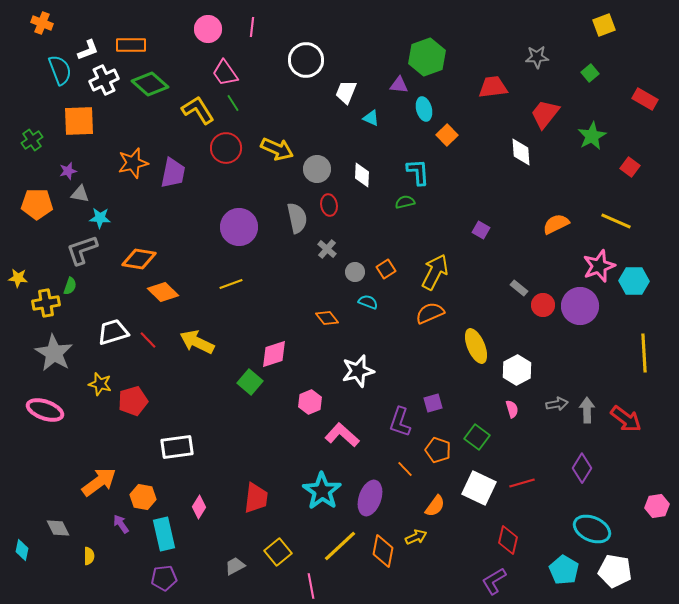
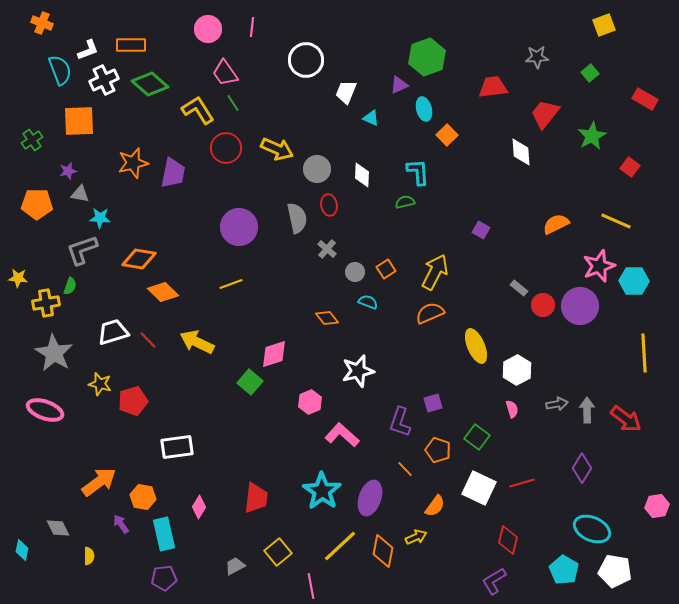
purple triangle at (399, 85): rotated 30 degrees counterclockwise
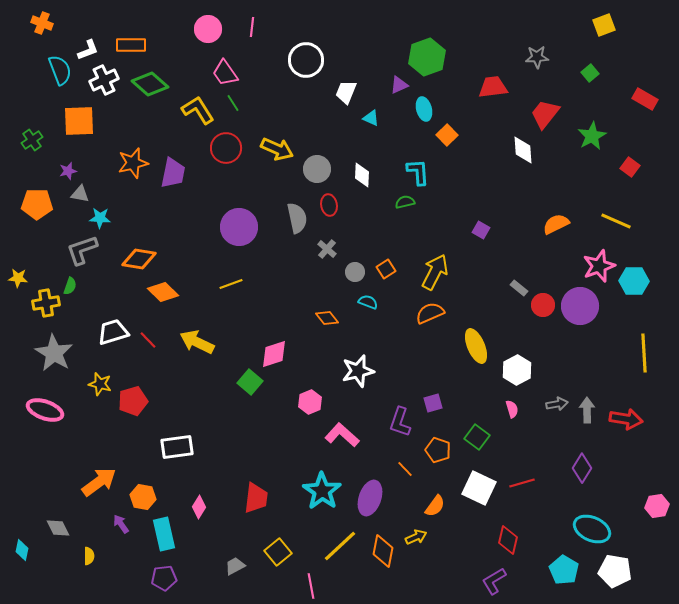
white diamond at (521, 152): moved 2 px right, 2 px up
red arrow at (626, 419): rotated 28 degrees counterclockwise
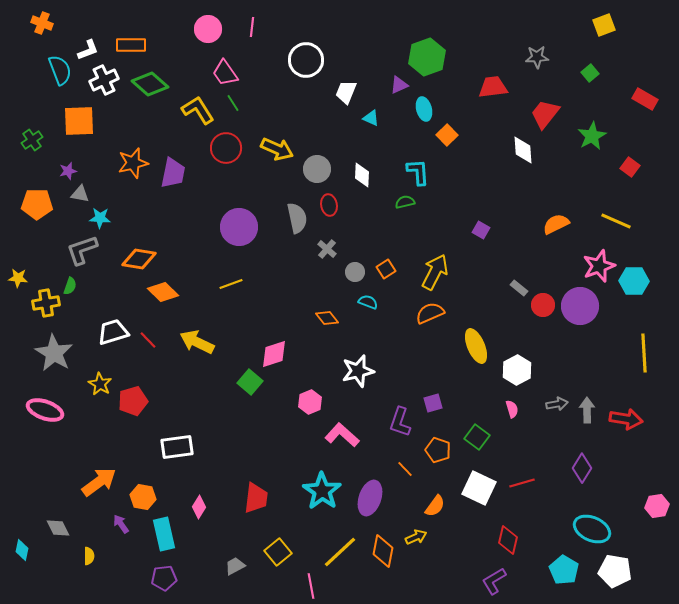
yellow star at (100, 384): rotated 15 degrees clockwise
yellow line at (340, 546): moved 6 px down
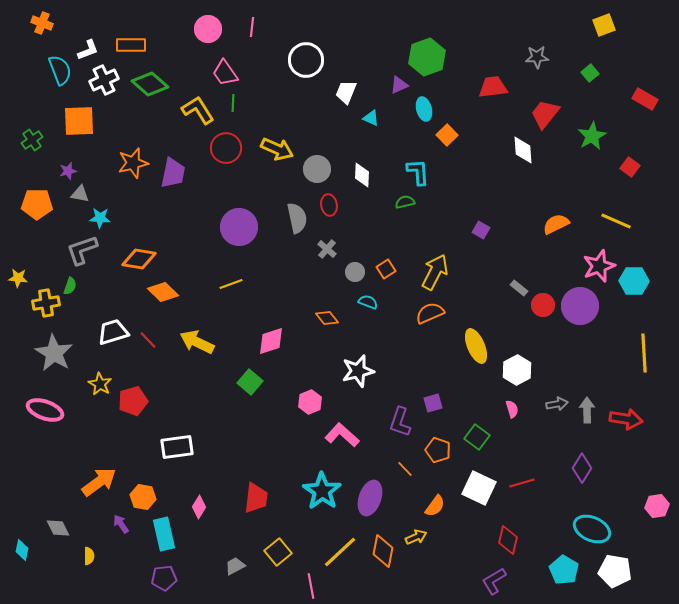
green line at (233, 103): rotated 36 degrees clockwise
pink diamond at (274, 354): moved 3 px left, 13 px up
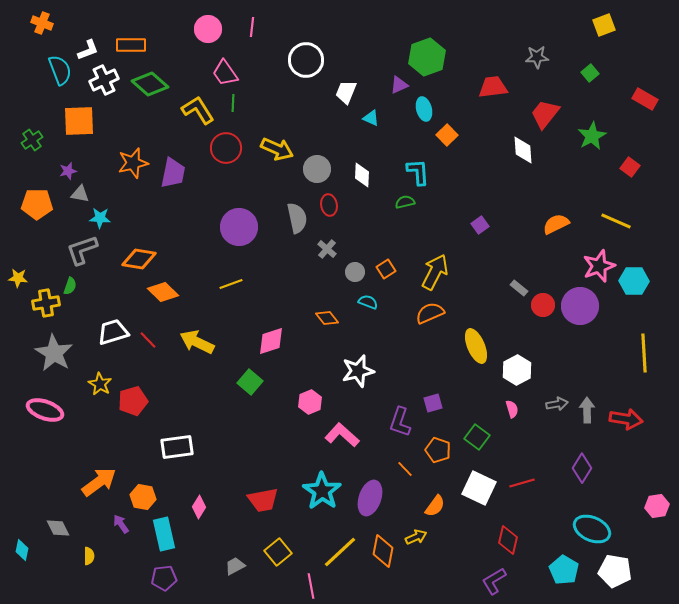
purple square at (481, 230): moved 1 px left, 5 px up; rotated 24 degrees clockwise
red trapezoid at (256, 498): moved 7 px right, 2 px down; rotated 72 degrees clockwise
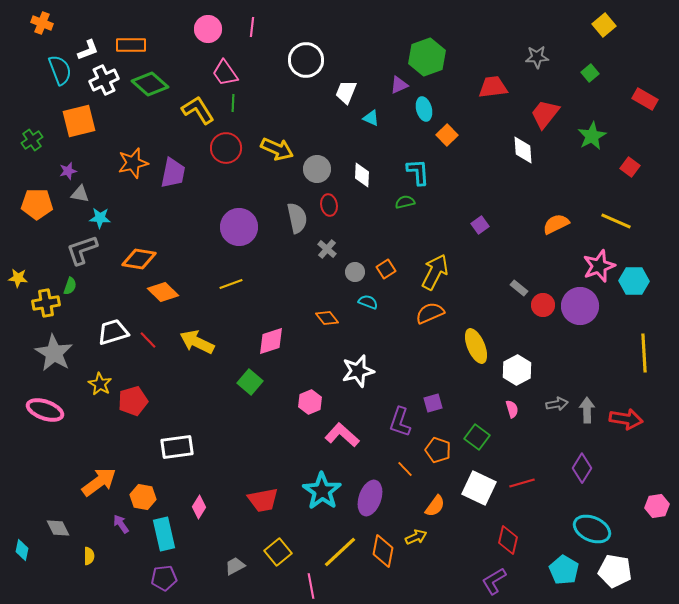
yellow square at (604, 25): rotated 20 degrees counterclockwise
orange square at (79, 121): rotated 12 degrees counterclockwise
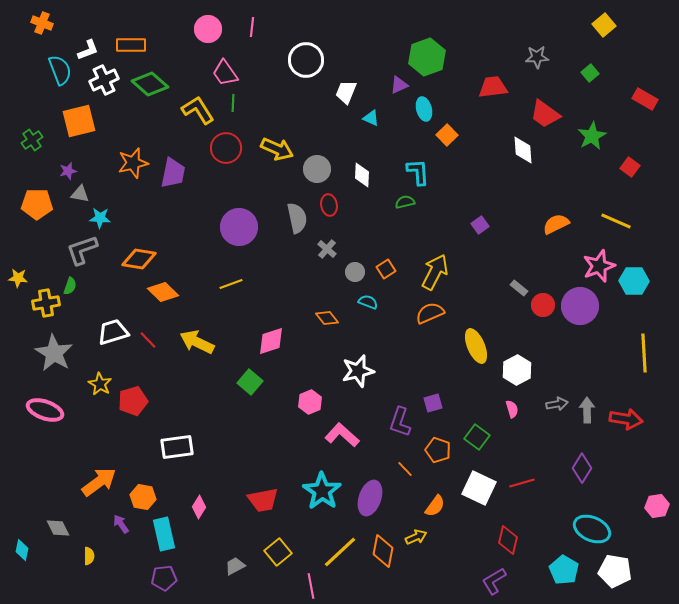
red trapezoid at (545, 114): rotated 92 degrees counterclockwise
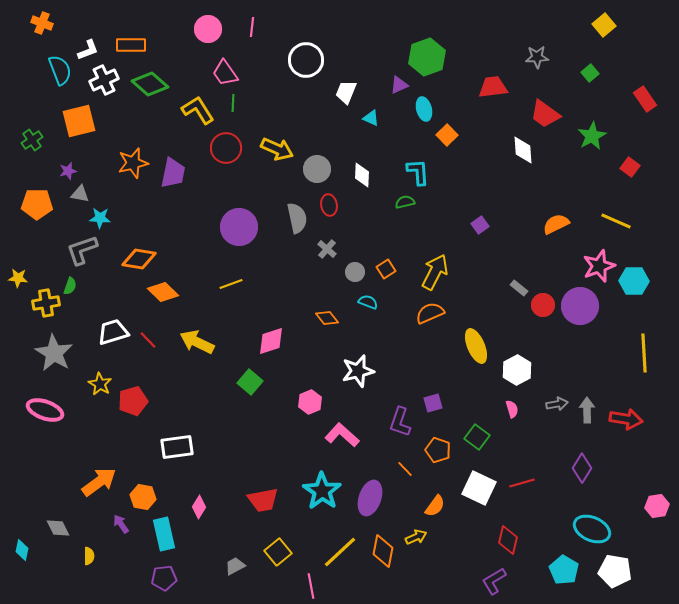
red rectangle at (645, 99): rotated 25 degrees clockwise
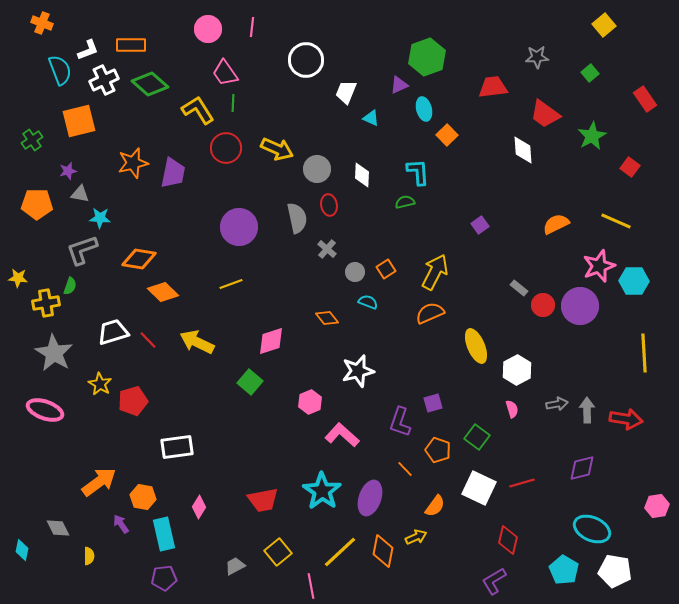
purple diamond at (582, 468): rotated 44 degrees clockwise
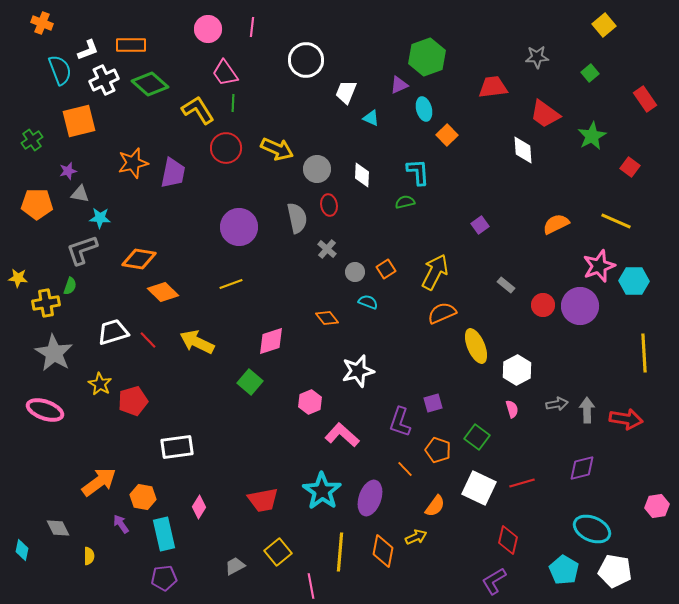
gray rectangle at (519, 288): moved 13 px left, 3 px up
orange semicircle at (430, 313): moved 12 px right
yellow line at (340, 552): rotated 42 degrees counterclockwise
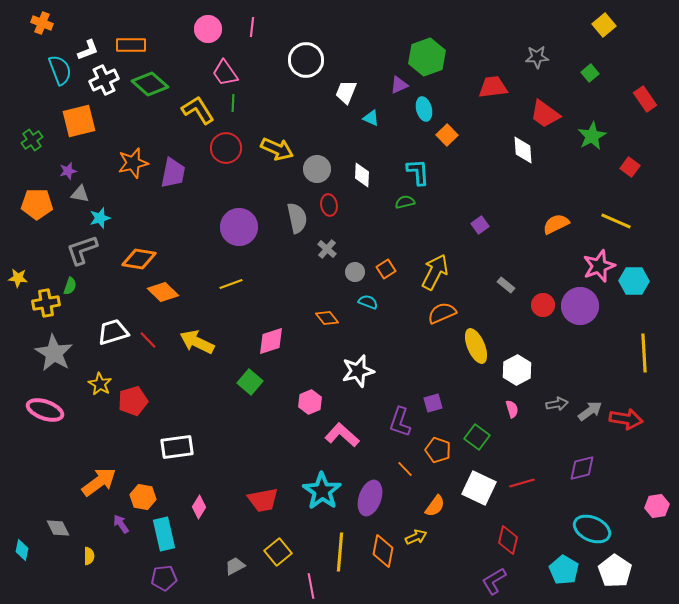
cyan star at (100, 218): rotated 20 degrees counterclockwise
gray arrow at (587, 410): moved 3 px right, 1 px down; rotated 55 degrees clockwise
white pentagon at (615, 571): rotated 24 degrees clockwise
